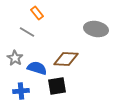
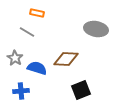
orange rectangle: rotated 40 degrees counterclockwise
black square: moved 24 px right, 4 px down; rotated 12 degrees counterclockwise
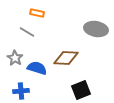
brown diamond: moved 1 px up
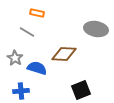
brown diamond: moved 2 px left, 4 px up
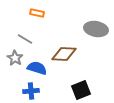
gray line: moved 2 px left, 7 px down
blue cross: moved 10 px right
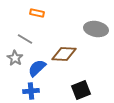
blue semicircle: rotated 60 degrees counterclockwise
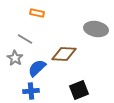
black square: moved 2 px left
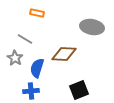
gray ellipse: moved 4 px left, 2 px up
blue semicircle: rotated 30 degrees counterclockwise
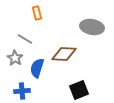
orange rectangle: rotated 64 degrees clockwise
blue cross: moved 9 px left
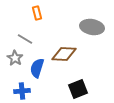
black square: moved 1 px left, 1 px up
